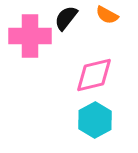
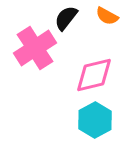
orange semicircle: moved 1 px down
pink cross: moved 5 px right, 12 px down; rotated 33 degrees counterclockwise
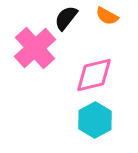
pink cross: rotated 9 degrees counterclockwise
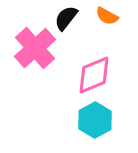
pink diamond: rotated 9 degrees counterclockwise
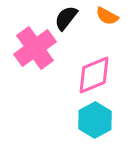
pink cross: rotated 6 degrees clockwise
